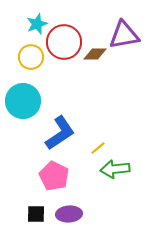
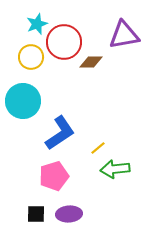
brown diamond: moved 4 px left, 8 px down
pink pentagon: rotated 28 degrees clockwise
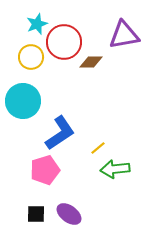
pink pentagon: moved 9 px left, 6 px up
purple ellipse: rotated 40 degrees clockwise
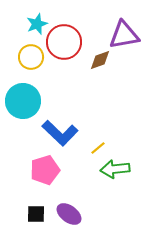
brown diamond: moved 9 px right, 2 px up; rotated 20 degrees counterclockwise
blue L-shape: rotated 78 degrees clockwise
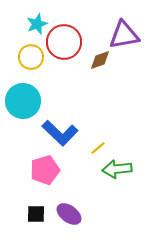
green arrow: moved 2 px right
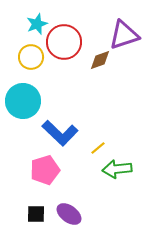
purple triangle: rotated 8 degrees counterclockwise
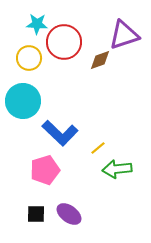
cyan star: rotated 25 degrees clockwise
yellow circle: moved 2 px left, 1 px down
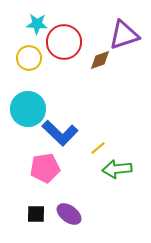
cyan circle: moved 5 px right, 8 px down
pink pentagon: moved 2 px up; rotated 8 degrees clockwise
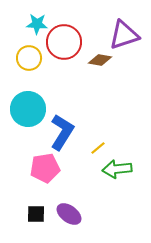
brown diamond: rotated 30 degrees clockwise
blue L-shape: moved 2 px right, 1 px up; rotated 102 degrees counterclockwise
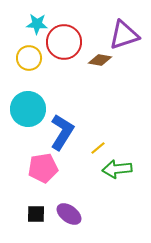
pink pentagon: moved 2 px left
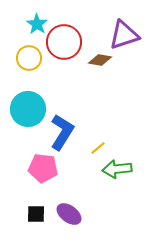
cyan star: rotated 30 degrees clockwise
pink pentagon: rotated 16 degrees clockwise
